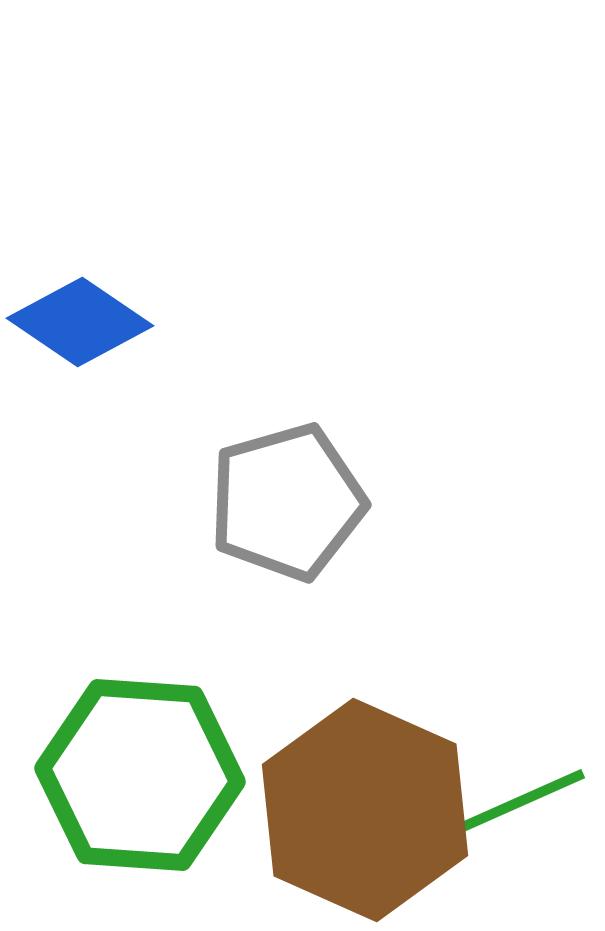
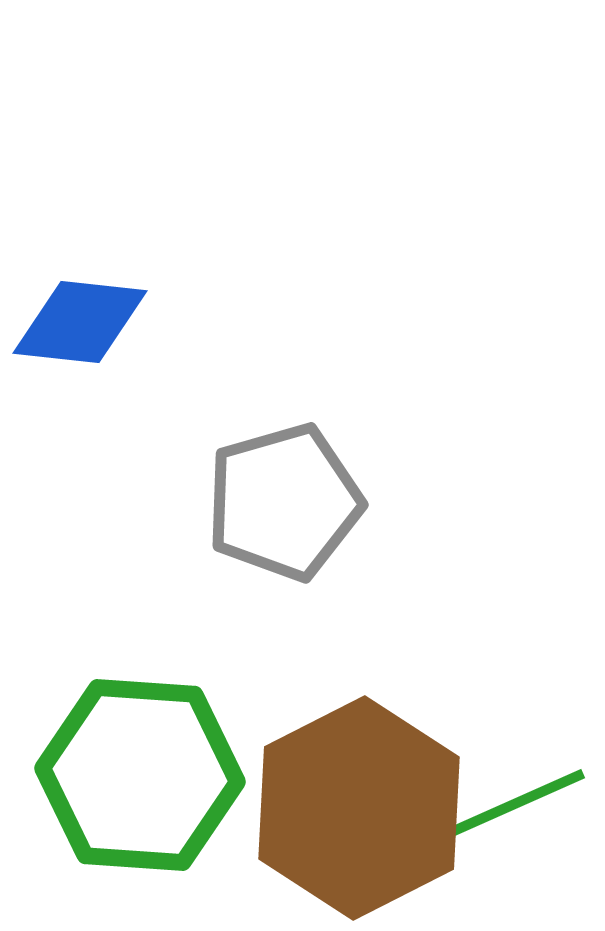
blue diamond: rotated 28 degrees counterclockwise
gray pentagon: moved 3 px left
brown hexagon: moved 6 px left, 2 px up; rotated 9 degrees clockwise
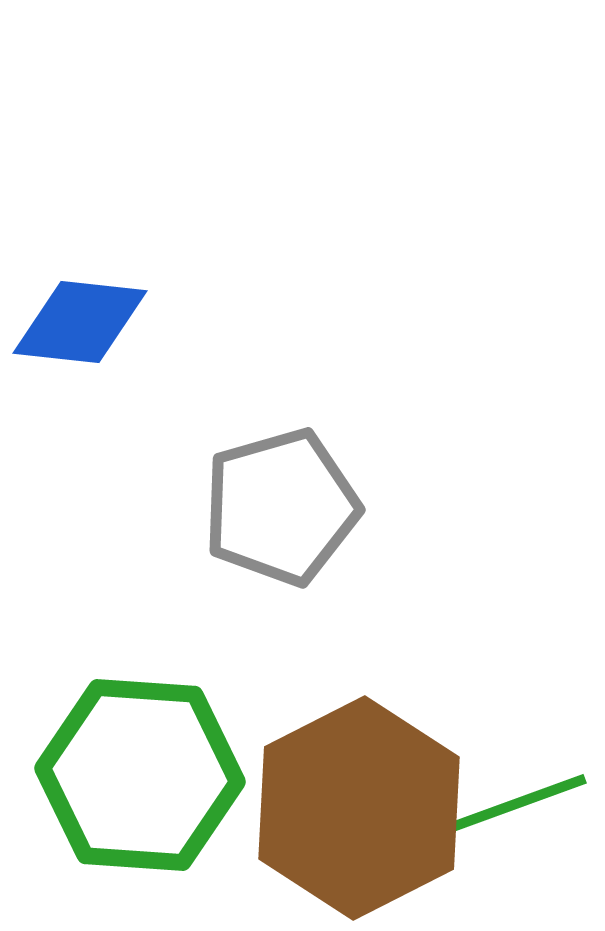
gray pentagon: moved 3 px left, 5 px down
green line: rotated 4 degrees clockwise
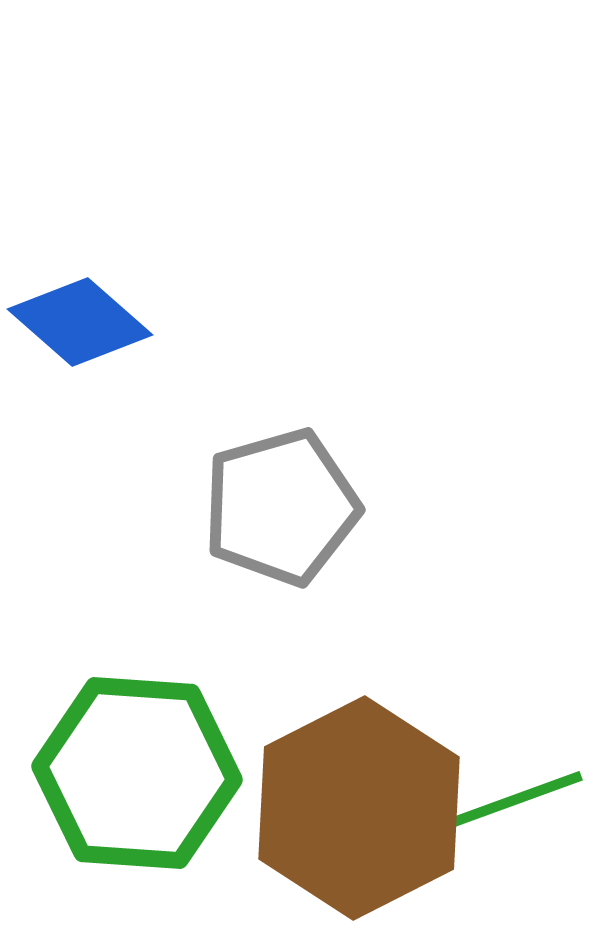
blue diamond: rotated 35 degrees clockwise
green hexagon: moved 3 px left, 2 px up
green line: moved 4 px left, 3 px up
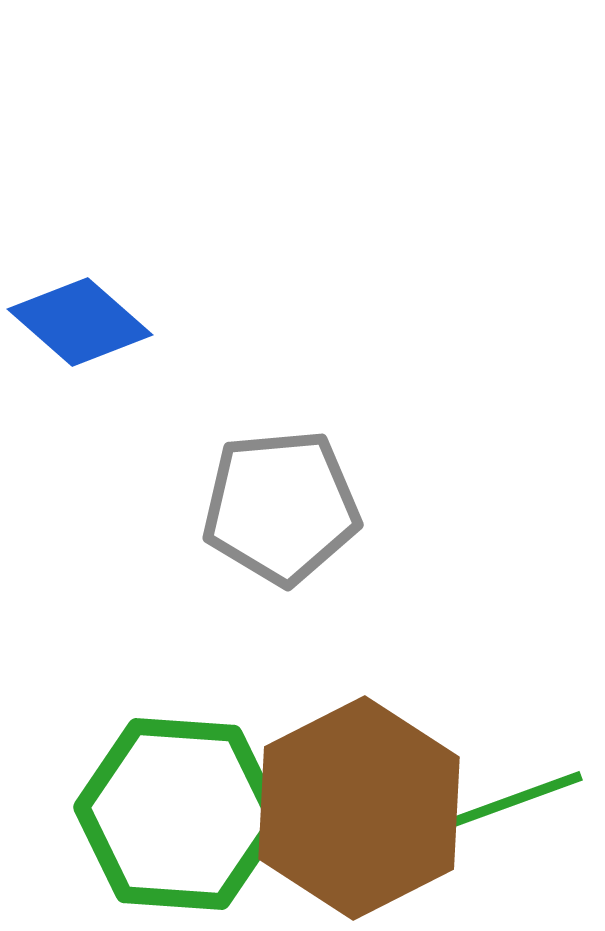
gray pentagon: rotated 11 degrees clockwise
green hexagon: moved 42 px right, 41 px down
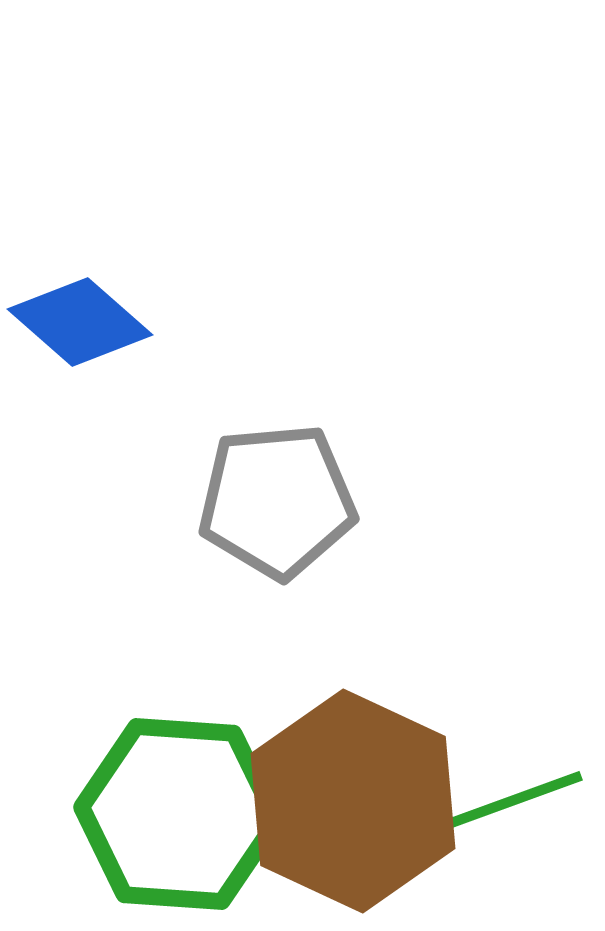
gray pentagon: moved 4 px left, 6 px up
brown hexagon: moved 6 px left, 7 px up; rotated 8 degrees counterclockwise
